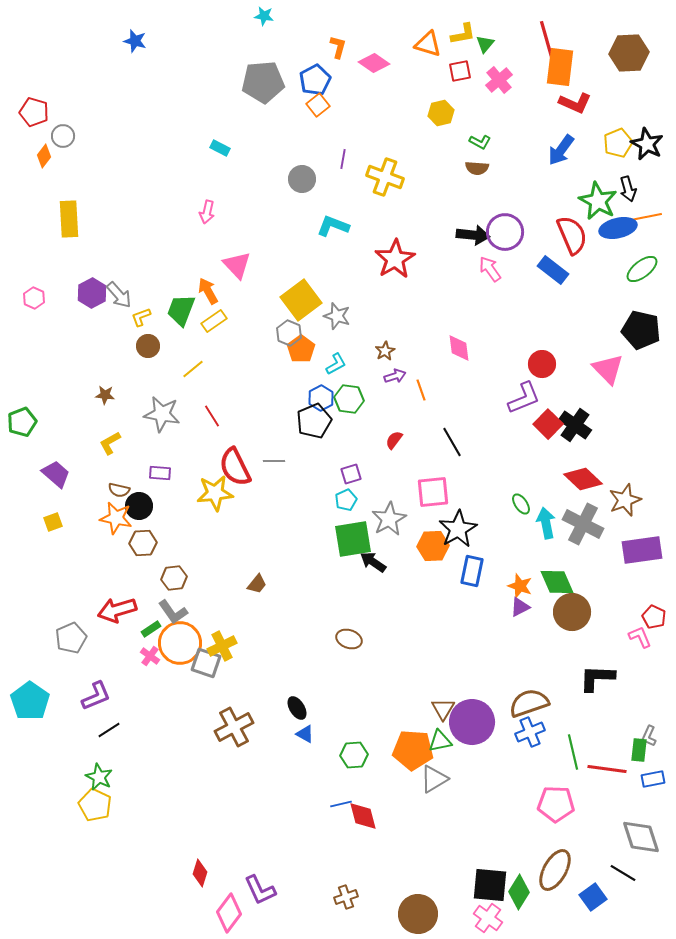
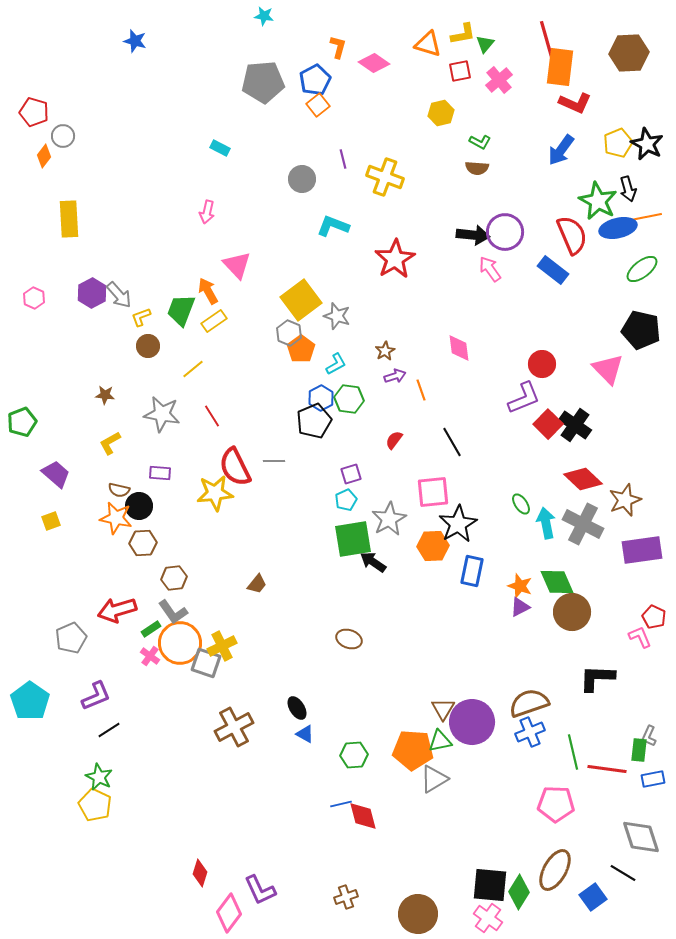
purple line at (343, 159): rotated 24 degrees counterclockwise
yellow square at (53, 522): moved 2 px left, 1 px up
black star at (458, 529): moved 5 px up
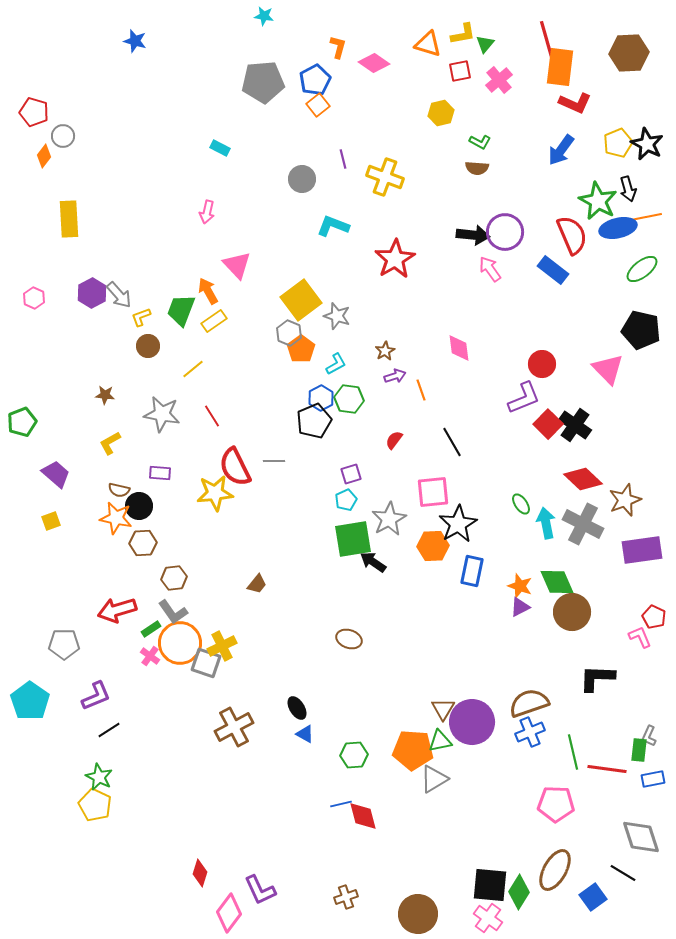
gray pentagon at (71, 638): moved 7 px left, 6 px down; rotated 24 degrees clockwise
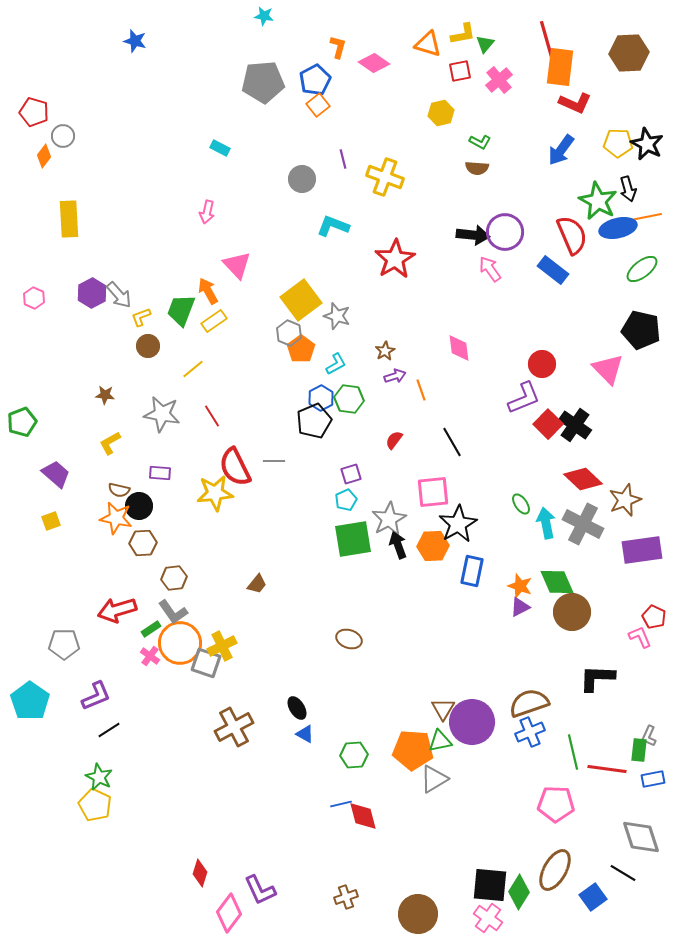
yellow pentagon at (618, 143): rotated 24 degrees clockwise
black arrow at (373, 562): moved 25 px right, 17 px up; rotated 36 degrees clockwise
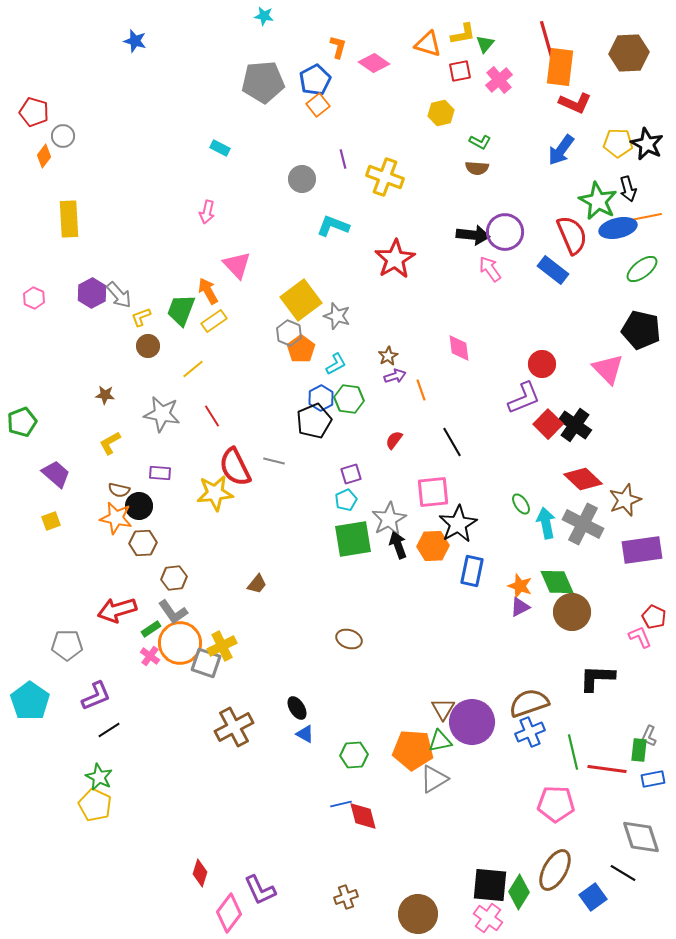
brown star at (385, 351): moved 3 px right, 5 px down
gray line at (274, 461): rotated 15 degrees clockwise
gray pentagon at (64, 644): moved 3 px right, 1 px down
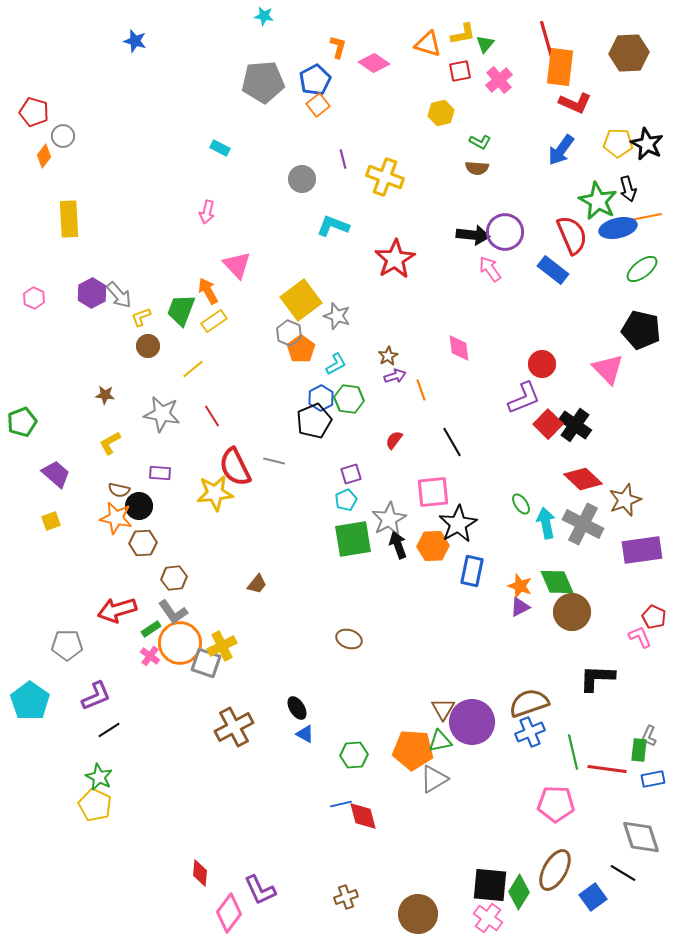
red diamond at (200, 873): rotated 12 degrees counterclockwise
